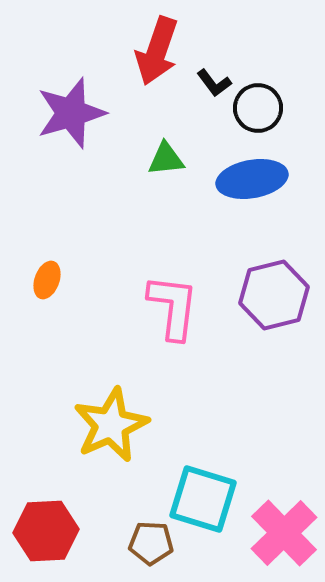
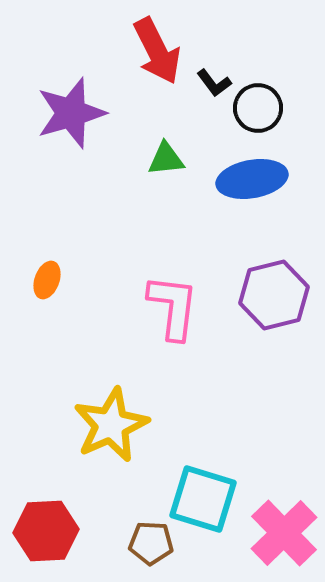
red arrow: rotated 46 degrees counterclockwise
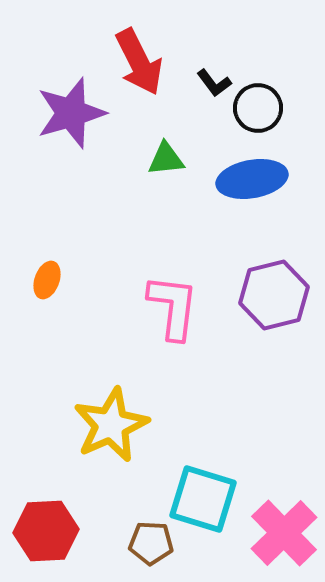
red arrow: moved 18 px left, 11 px down
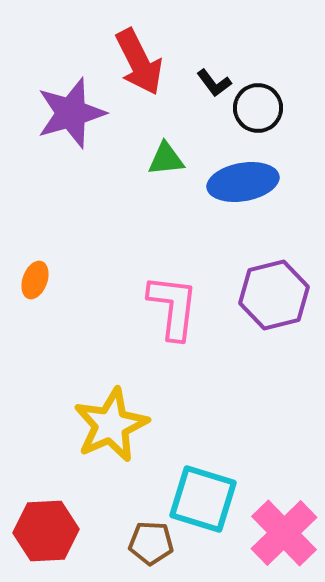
blue ellipse: moved 9 px left, 3 px down
orange ellipse: moved 12 px left
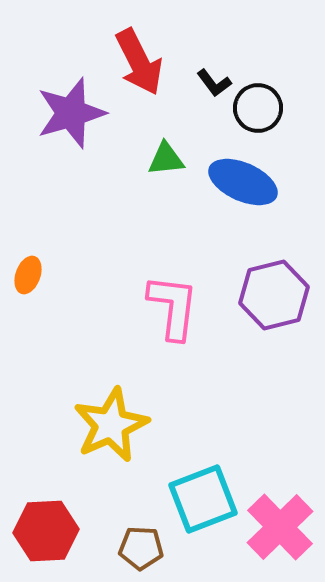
blue ellipse: rotated 34 degrees clockwise
orange ellipse: moved 7 px left, 5 px up
cyan square: rotated 38 degrees counterclockwise
pink cross: moved 4 px left, 6 px up
brown pentagon: moved 10 px left, 5 px down
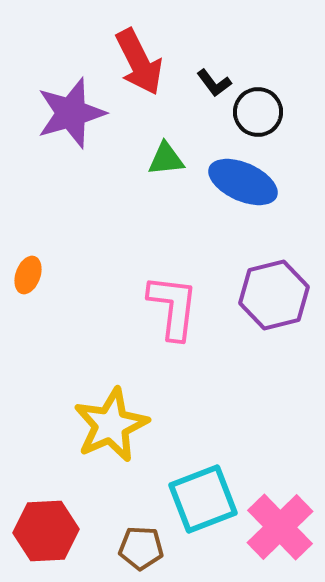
black circle: moved 4 px down
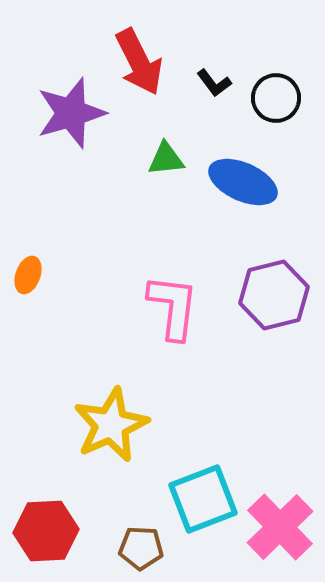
black circle: moved 18 px right, 14 px up
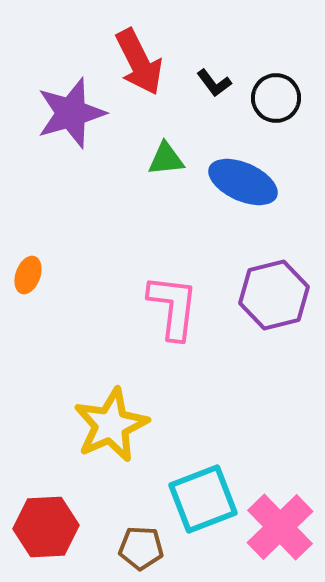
red hexagon: moved 4 px up
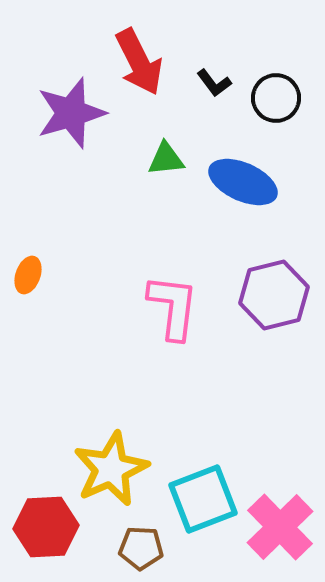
yellow star: moved 44 px down
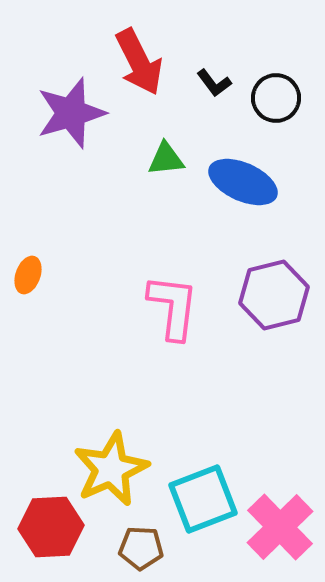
red hexagon: moved 5 px right
